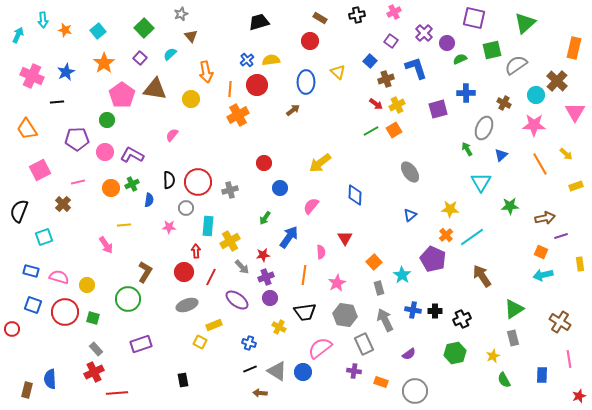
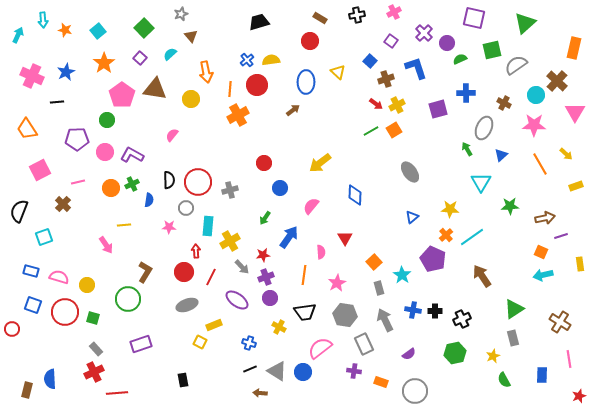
blue triangle at (410, 215): moved 2 px right, 2 px down
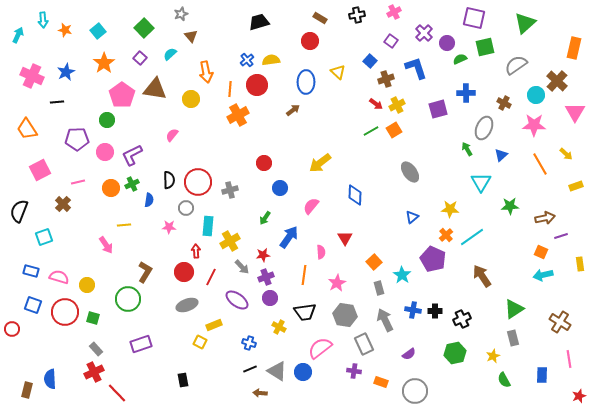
green square at (492, 50): moved 7 px left, 3 px up
purple L-shape at (132, 155): rotated 55 degrees counterclockwise
red line at (117, 393): rotated 50 degrees clockwise
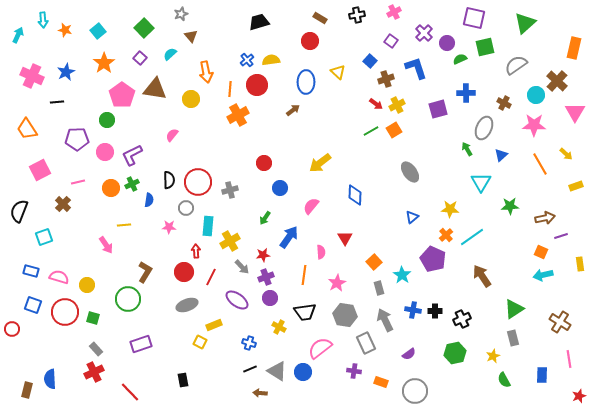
gray rectangle at (364, 344): moved 2 px right, 1 px up
red line at (117, 393): moved 13 px right, 1 px up
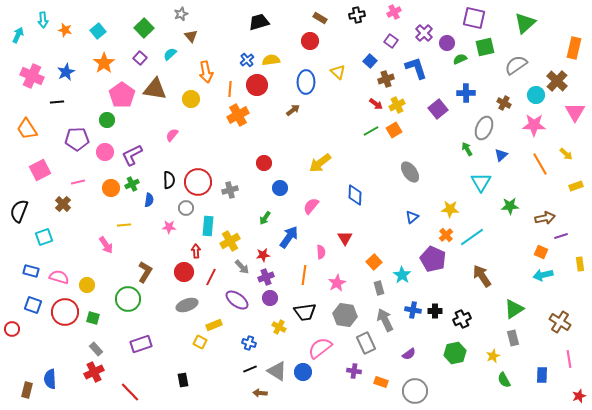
purple square at (438, 109): rotated 24 degrees counterclockwise
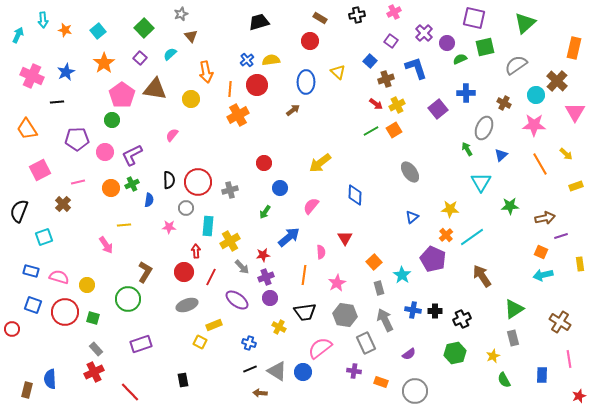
green circle at (107, 120): moved 5 px right
green arrow at (265, 218): moved 6 px up
blue arrow at (289, 237): rotated 15 degrees clockwise
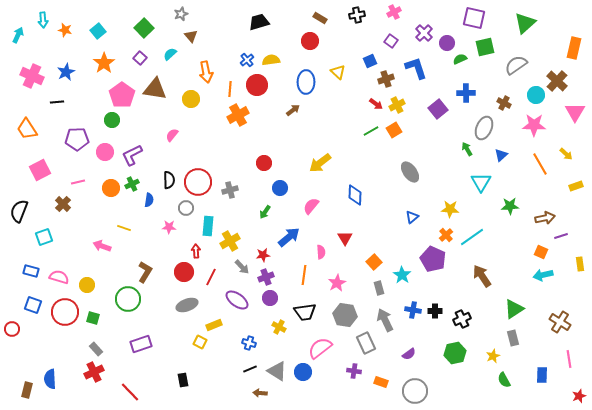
blue square at (370, 61): rotated 24 degrees clockwise
yellow line at (124, 225): moved 3 px down; rotated 24 degrees clockwise
pink arrow at (106, 245): moved 4 px left, 1 px down; rotated 144 degrees clockwise
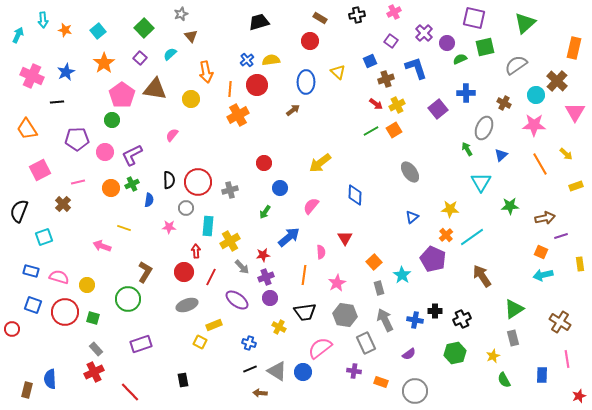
blue cross at (413, 310): moved 2 px right, 10 px down
pink line at (569, 359): moved 2 px left
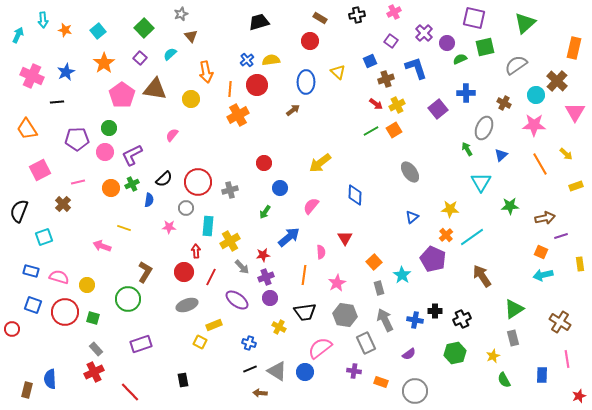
green circle at (112, 120): moved 3 px left, 8 px down
black semicircle at (169, 180): moved 5 px left, 1 px up; rotated 48 degrees clockwise
blue circle at (303, 372): moved 2 px right
